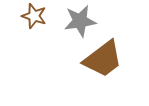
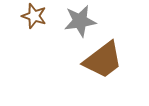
brown trapezoid: moved 1 px down
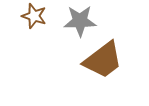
gray star: rotated 8 degrees clockwise
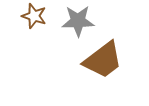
gray star: moved 2 px left
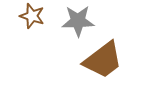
brown star: moved 2 px left
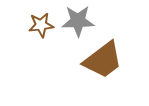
brown star: moved 9 px right, 9 px down; rotated 25 degrees counterclockwise
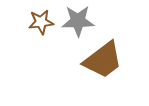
brown star: moved 3 px up
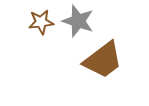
gray star: rotated 20 degrees clockwise
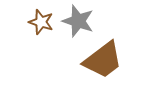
brown star: rotated 25 degrees clockwise
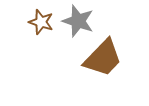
brown trapezoid: moved 2 px up; rotated 9 degrees counterclockwise
